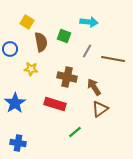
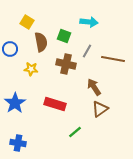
brown cross: moved 1 px left, 13 px up
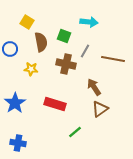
gray line: moved 2 px left
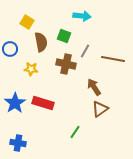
cyan arrow: moved 7 px left, 6 px up
red rectangle: moved 12 px left, 1 px up
green line: rotated 16 degrees counterclockwise
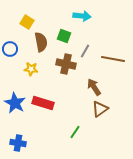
blue star: rotated 10 degrees counterclockwise
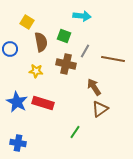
yellow star: moved 5 px right, 2 px down
blue star: moved 2 px right, 1 px up
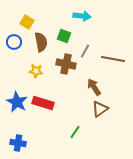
blue circle: moved 4 px right, 7 px up
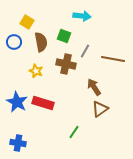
yellow star: rotated 16 degrees clockwise
green line: moved 1 px left
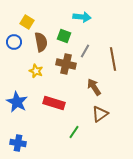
cyan arrow: moved 1 px down
brown line: rotated 70 degrees clockwise
red rectangle: moved 11 px right
brown triangle: moved 5 px down
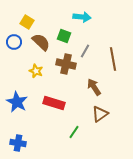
brown semicircle: rotated 36 degrees counterclockwise
